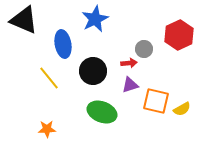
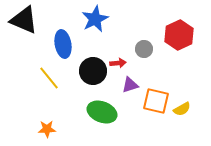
red arrow: moved 11 px left
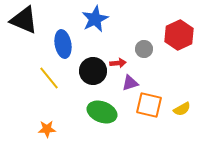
purple triangle: moved 2 px up
orange square: moved 7 px left, 4 px down
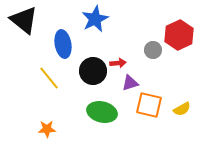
black triangle: rotated 16 degrees clockwise
gray circle: moved 9 px right, 1 px down
green ellipse: rotated 8 degrees counterclockwise
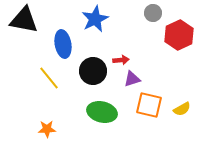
black triangle: rotated 28 degrees counterclockwise
gray circle: moved 37 px up
red arrow: moved 3 px right, 3 px up
purple triangle: moved 2 px right, 4 px up
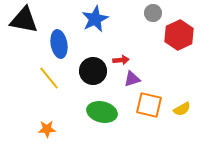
blue ellipse: moved 4 px left
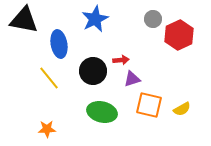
gray circle: moved 6 px down
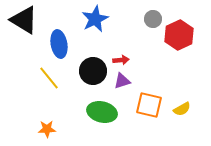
black triangle: rotated 20 degrees clockwise
purple triangle: moved 10 px left, 2 px down
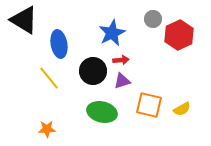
blue star: moved 17 px right, 14 px down
